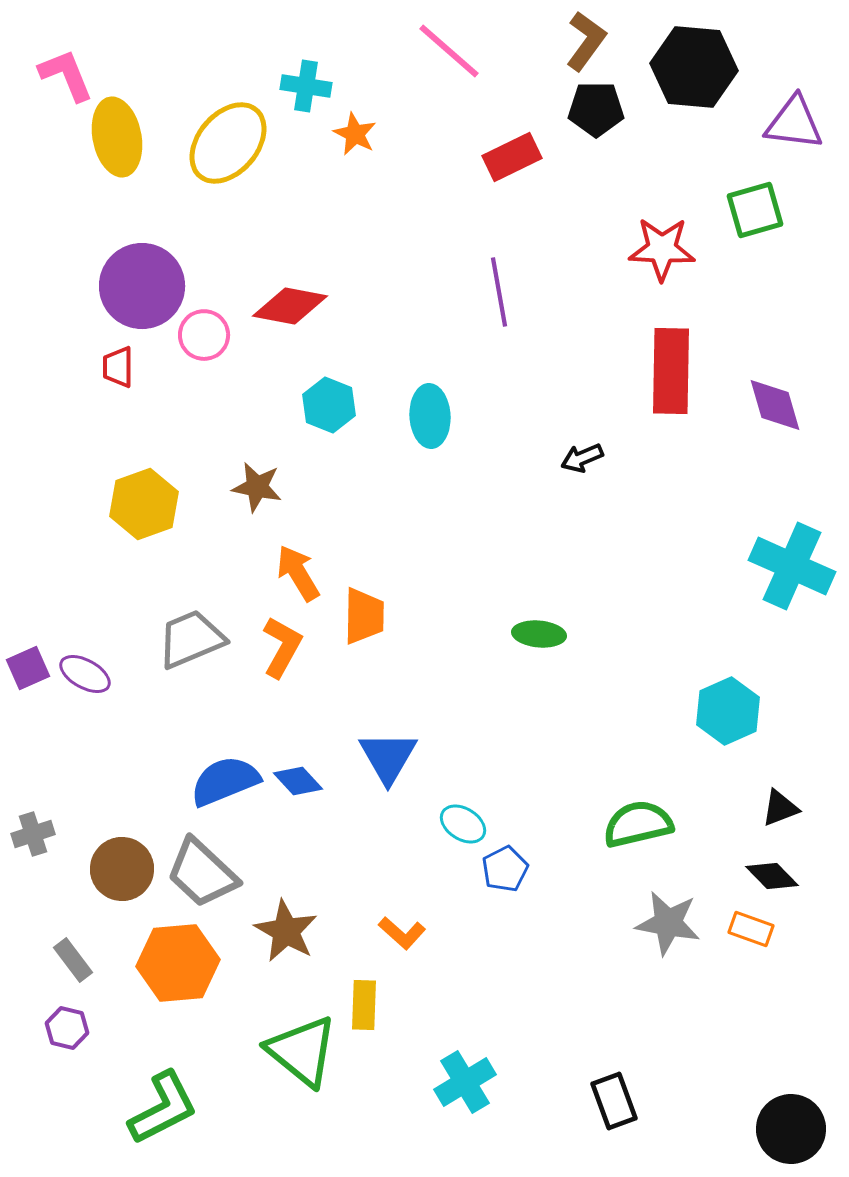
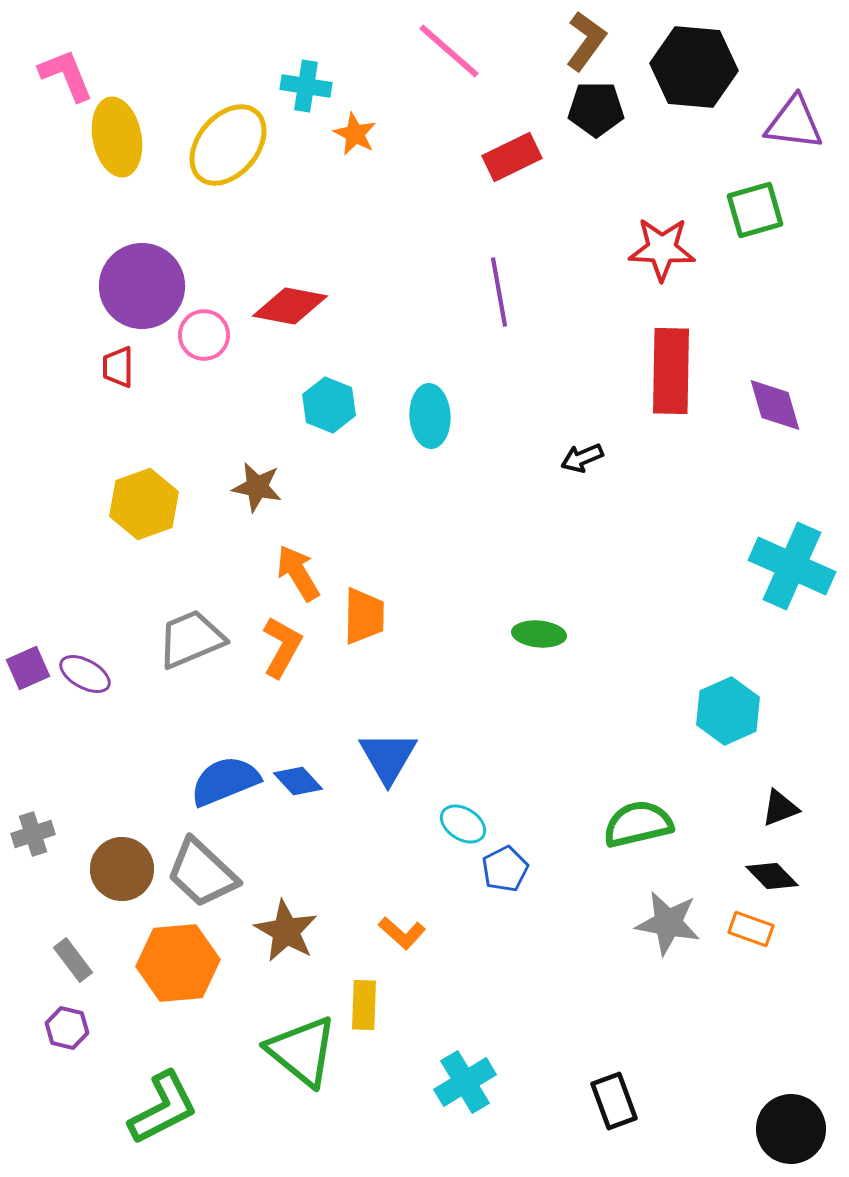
yellow ellipse at (228, 143): moved 2 px down
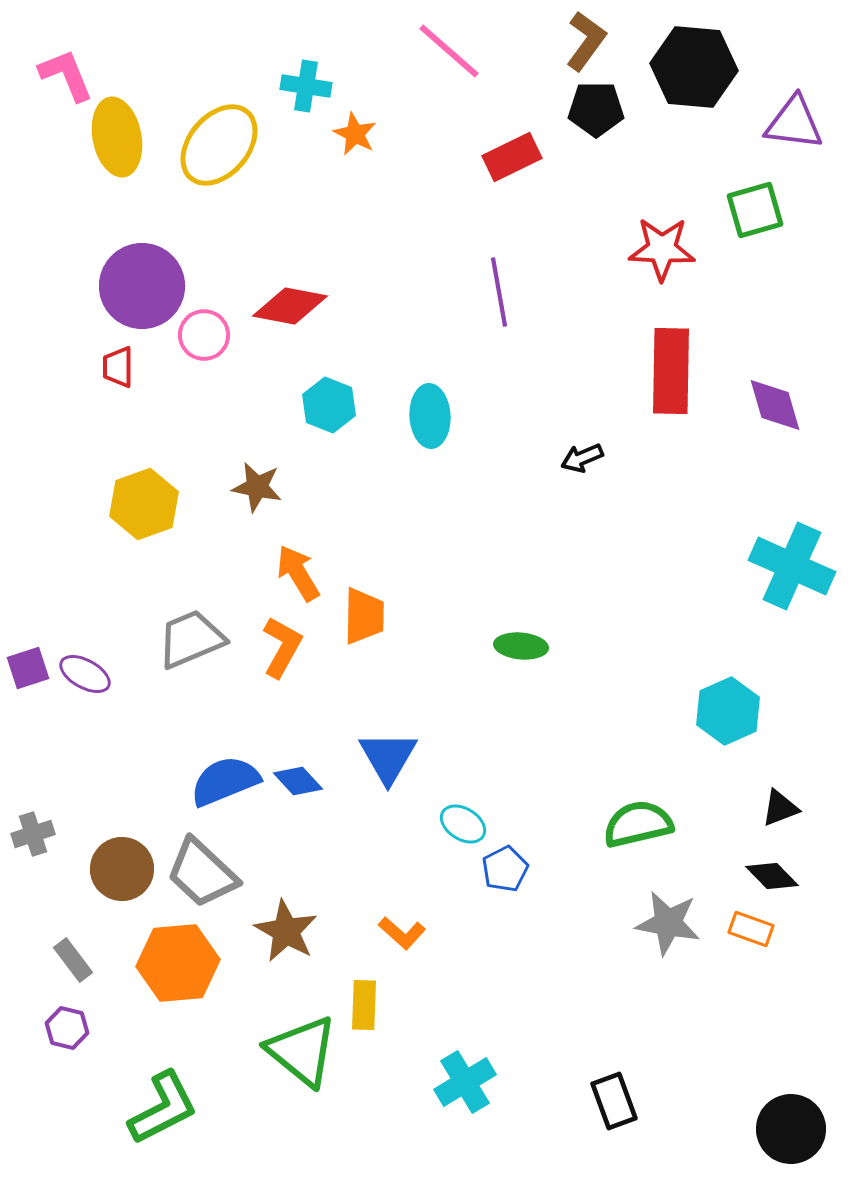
yellow ellipse at (228, 145): moved 9 px left
green ellipse at (539, 634): moved 18 px left, 12 px down
purple square at (28, 668): rotated 6 degrees clockwise
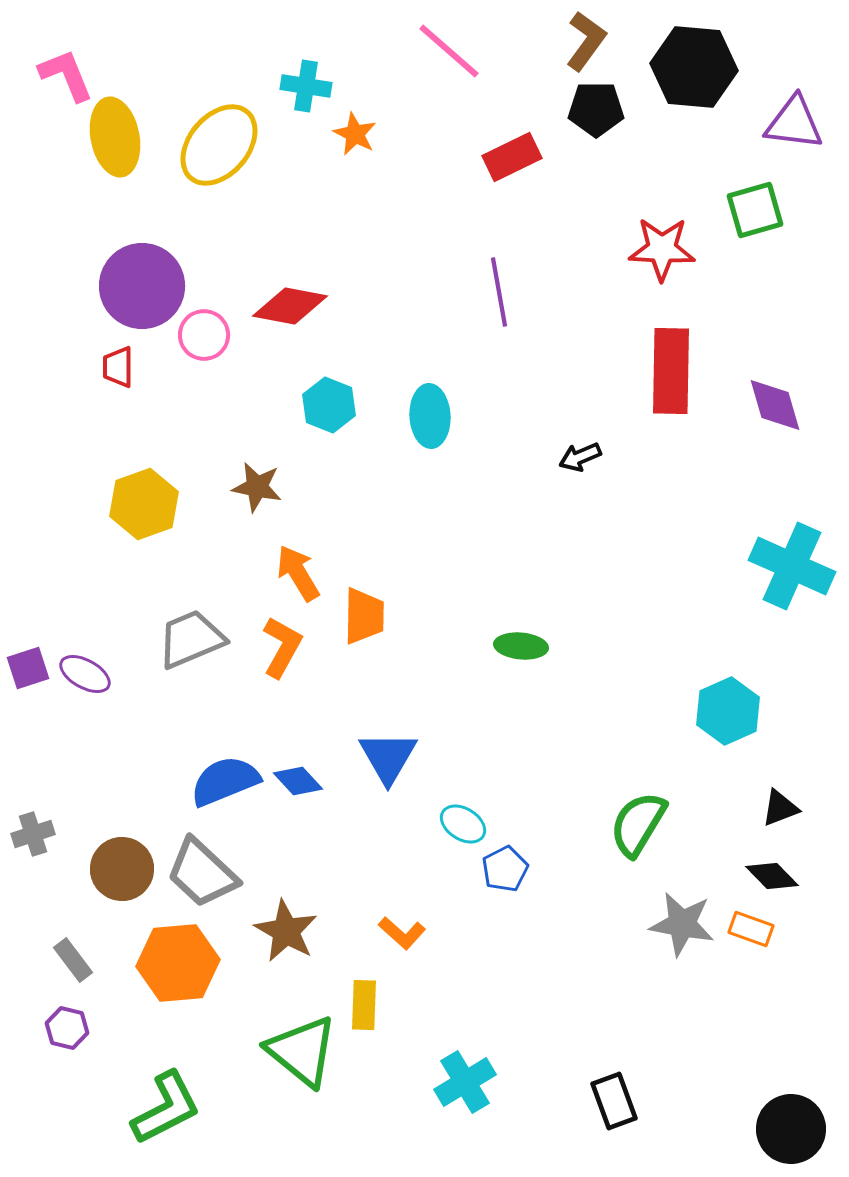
yellow ellipse at (117, 137): moved 2 px left
black arrow at (582, 458): moved 2 px left, 1 px up
green semicircle at (638, 824): rotated 46 degrees counterclockwise
gray star at (668, 923): moved 14 px right, 1 px down
green L-shape at (163, 1108): moved 3 px right
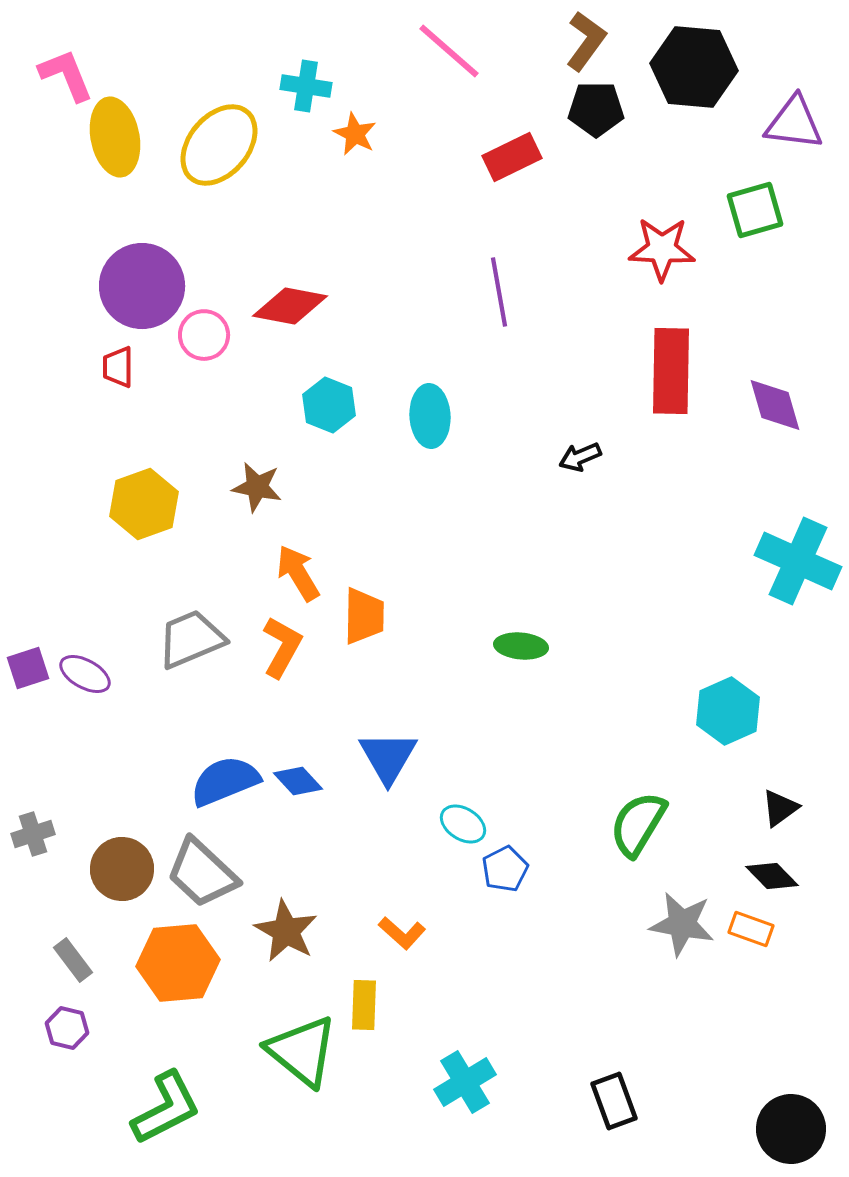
cyan cross at (792, 566): moved 6 px right, 5 px up
black triangle at (780, 808): rotated 15 degrees counterclockwise
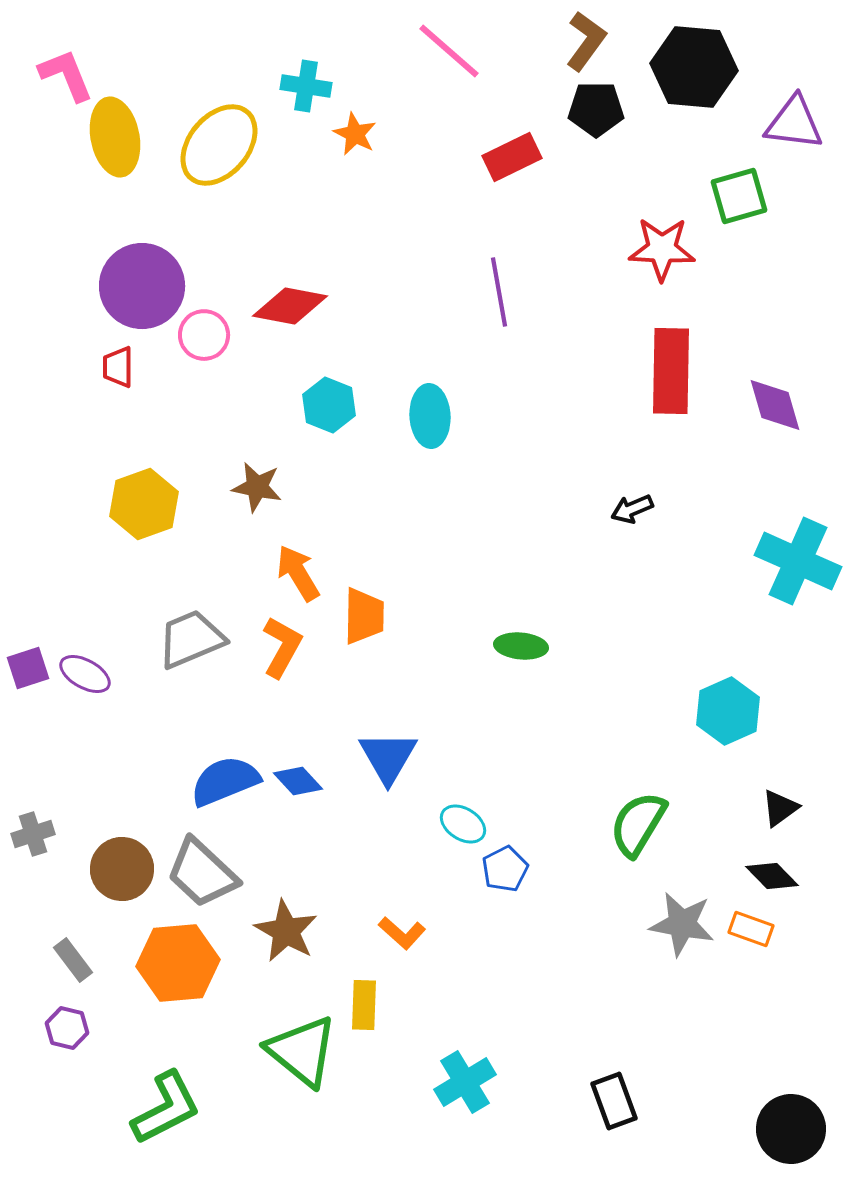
green square at (755, 210): moved 16 px left, 14 px up
black arrow at (580, 457): moved 52 px right, 52 px down
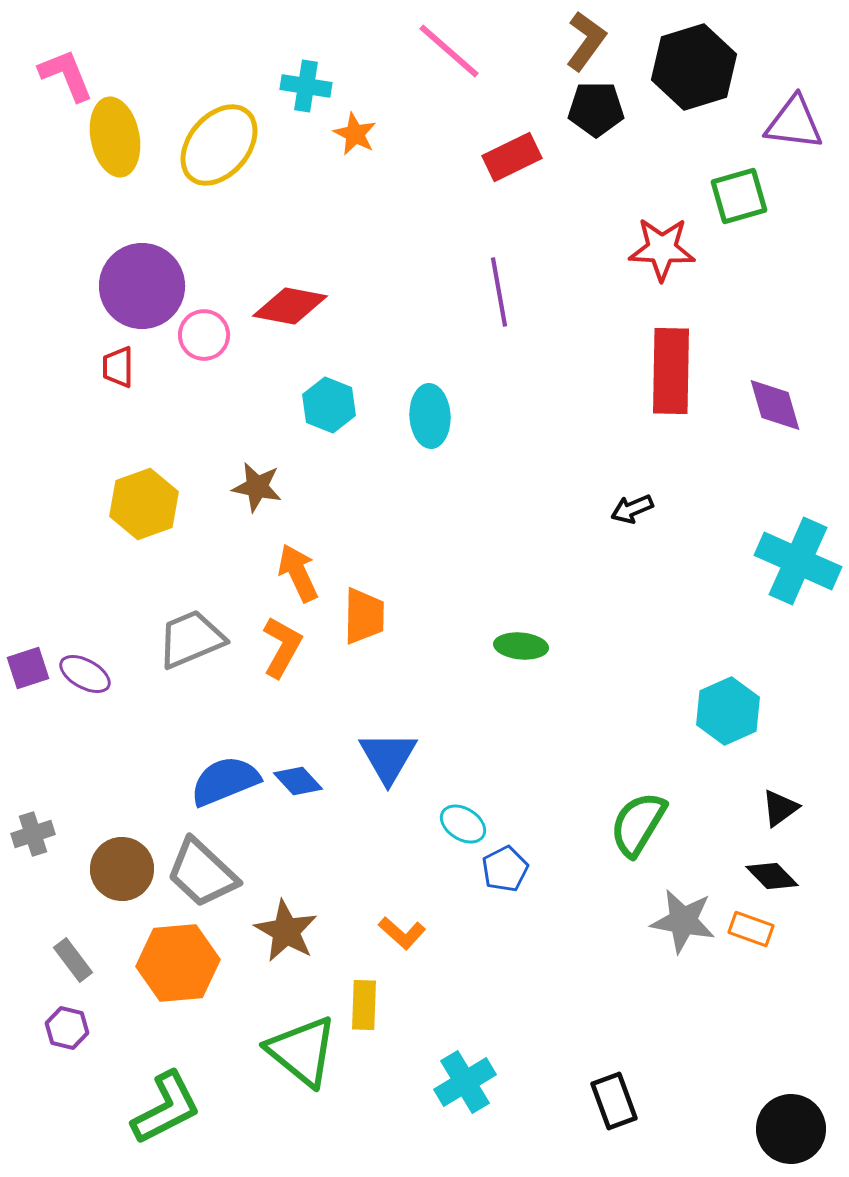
black hexagon at (694, 67): rotated 22 degrees counterclockwise
orange arrow at (298, 573): rotated 6 degrees clockwise
gray star at (682, 924): moved 1 px right, 3 px up
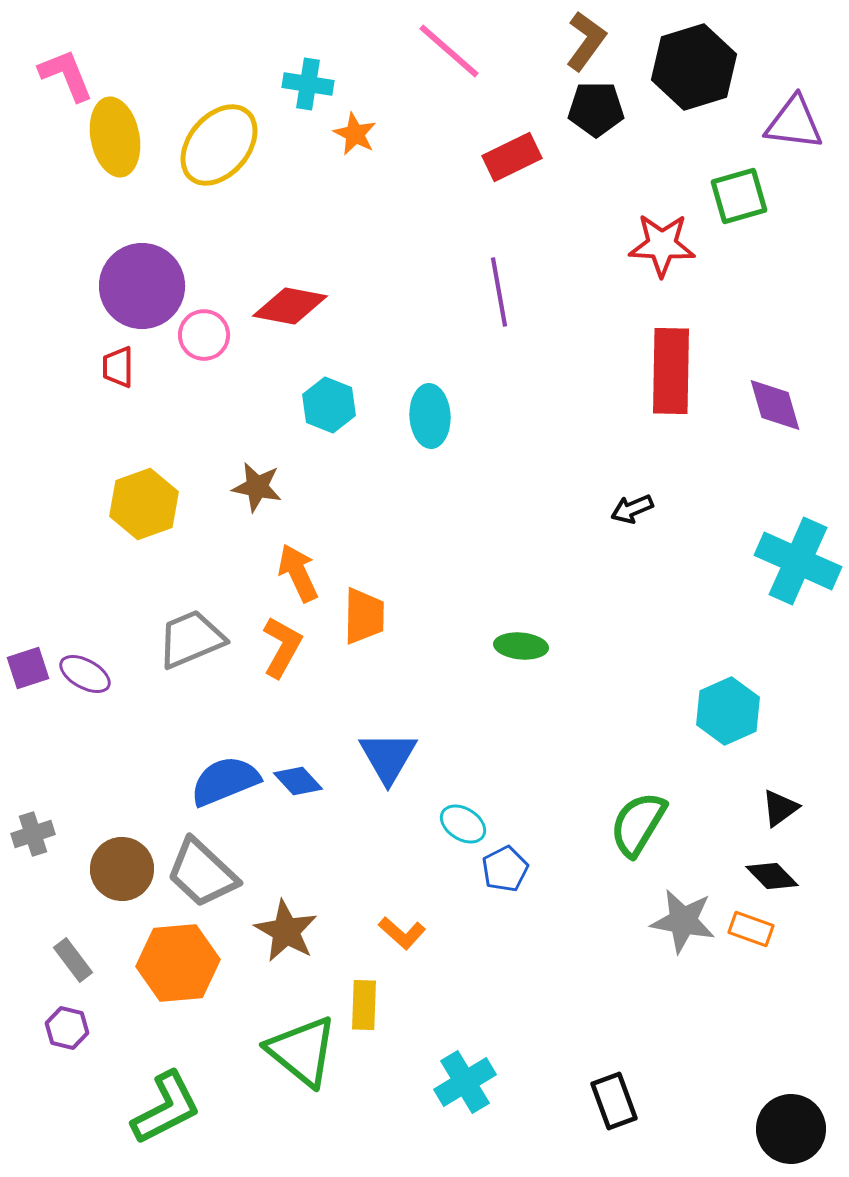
cyan cross at (306, 86): moved 2 px right, 2 px up
red star at (662, 249): moved 4 px up
